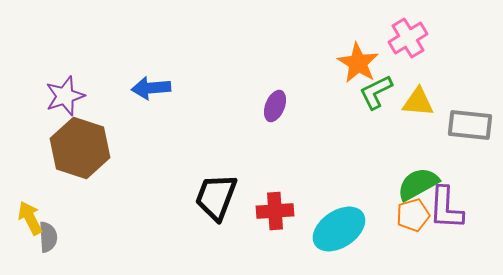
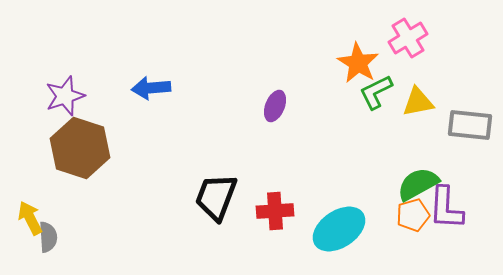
yellow triangle: rotated 16 degrees counterclockwise
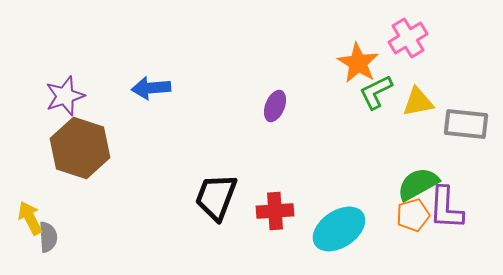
gray rectangle: moved 4 px left, 1 px up
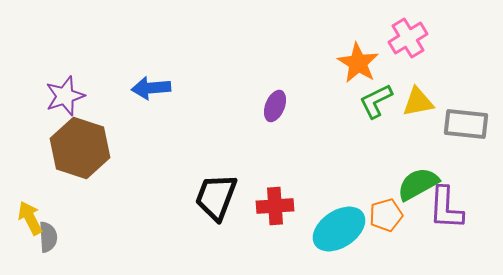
green L-shape: moved 9 px down
red cross: moved 5 px up
orange pentagon: moved 27 px left
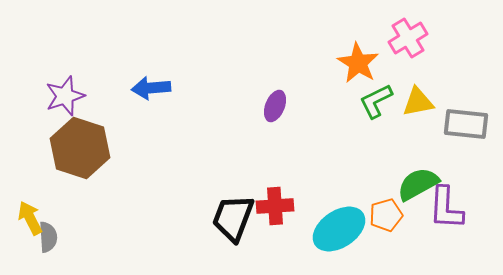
black trapezoid: moved 17 px right, 21 px down
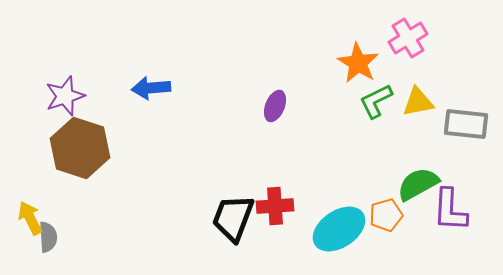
purple L-shape: moved 4 px right, 2 px down
